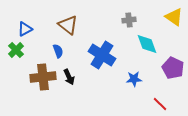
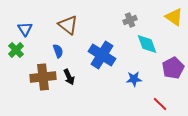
gray cross: moved 1 px right; rotated 16 degrees counterclockwise
blue triangle: rotated 35 degrees counterclockwise
purple pentagon: rotated 20 degrees clockwise
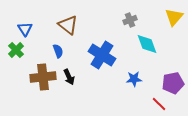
yellow triangle: rotated 36 degrees clockwise
purple pentagon: moved 15 px down; rotated 15 degrees clockwise
red line: moved 1 px left
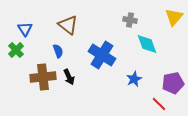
gray cross: rotated 32 degrees clockwise
blue star: rotated 21 degrees counterclockwise
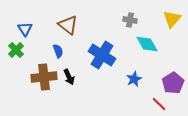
yellow triangle: moved 2 px left, 2 px down
cyan diamond: rotated 10 degrees counterclockwise
brown cross: moved 1 px right
purple pentagon: rotated 20 degrees counterclockwise
